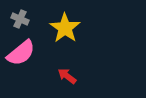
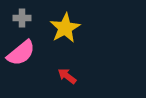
gray cross: moved 2 px right, 1 px up; rotated 24 degrees counterclockwise
yellow star: rotated 8 degrees clockwise
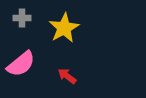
yellow star: moved 1 px left
pink semicircle: moved 11 px down
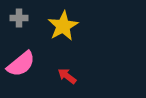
gray cross: moved 3 px left
yellow star: moved 1 px left, 2 px up
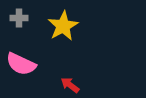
pink semicircle: rotated 64 degrees clockwise
red arrow: moved 3 px right, 9 px down
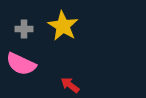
gray cross: moved 5 px right, 11 px down
yellow star: rotated 12 degrees counterclockwise
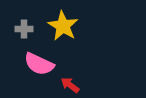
pink semicircle: moved 18 px right
